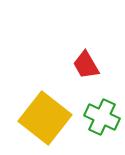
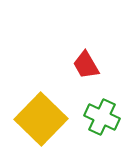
yellow square: moved 4 px left, 1 px down; rotated 6 degrees clockwise
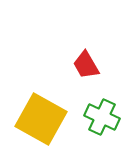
yellow square: rotated 15 degrees counterclockwise
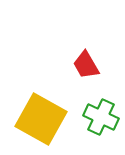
green cross: moved 1 px left
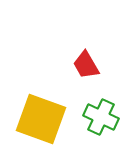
yellow square: rotated 9 degrees counterclockwise
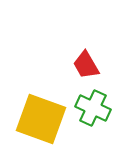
green cross: moved 8 px left, 9 px up
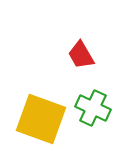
red trapezoid: moved 5 px left, 10 px up
